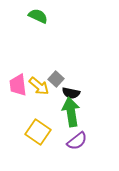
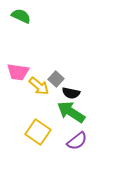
green semicircle: moved 17 px left
pink trapezoid: moved 13 px up; rotated 75 degrees counterclockwise
green arrow: rotated 48 degrees counterclockwise
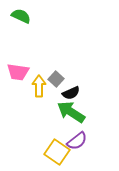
yellow arrow: rotated 130 degrees counterclockwise
black semicircle: rotated 36 degrees counterclockwise
yellow square: moved 19 px right, 20 px down
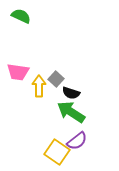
black semicircle: rotated 42 degrees clockwise
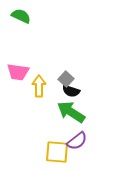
gray square: moved 10 px right
black semicircle: moved 2 px up
yellow square: rotated 30 degrees counterclockwise
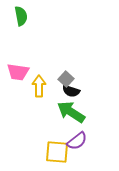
green semicircle: rotated 54 degrees clockwise
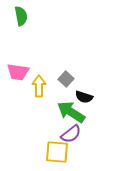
black semicircle: moved 13 px right, 6 px down
purple semicircle: moved 6 px left, 7 px up
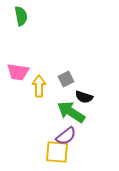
gray square: rotated 21 degrees clockwise
purple semicircle: moved 5 px left, 2 px down
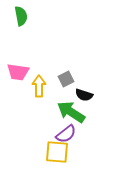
black semicircle: moved 2 px up
purple semicircle: moved 2 px up
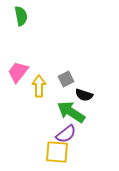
pink trapezoid: rotated 120 degrees clockwise
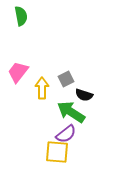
yellow arrow: moved 3 px right, 2 px down
